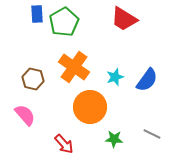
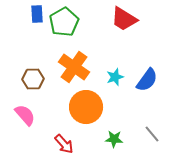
brown hexagon: rotated 15 degrees counterclockwise
orange circle: moved 4 px left
gray line: rotated 24 degrees clockwise
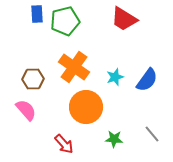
green pentagon: moved 1 px right, 1 px up; rotated 16 degrees clockwise
pink semicircle: moved 1 px right, 5 px up
